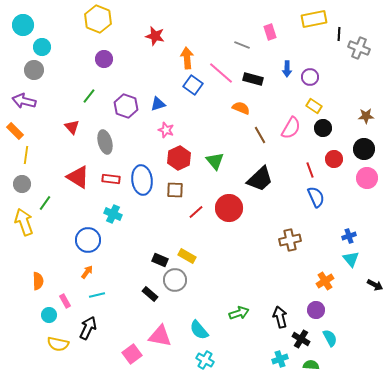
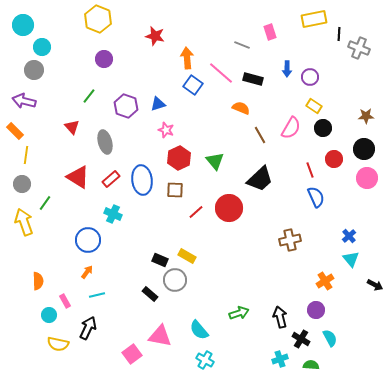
red rectangle at (111, 179): rotated 48 degrees counterclockwise
blue cross at (349, 236): rotated 24 degrees counterclockwise
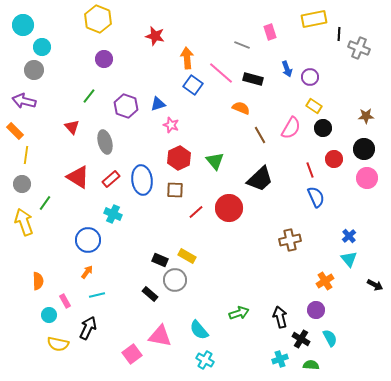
blue arrow at (287, 69): rotated 21 degrees counterclockwise
pink star at (166, 130): moved 5 px right, 5 px up
cyan triangle at (351, 259): moved 2 px left
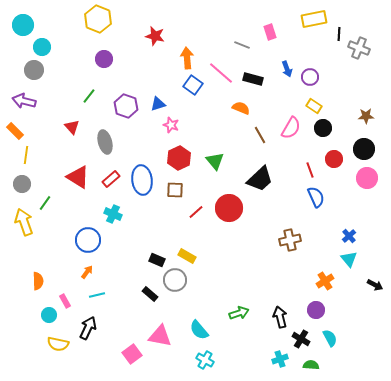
black rectangle at (160, 260): moved 3 px left
